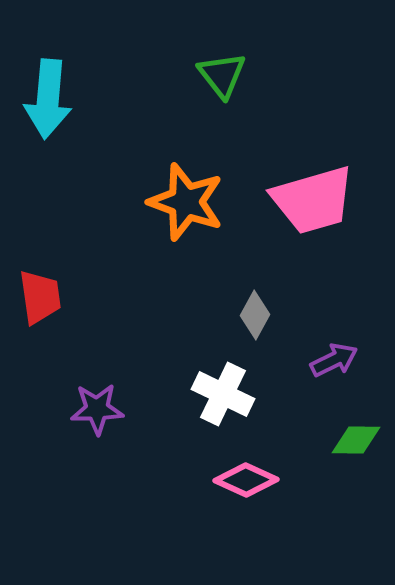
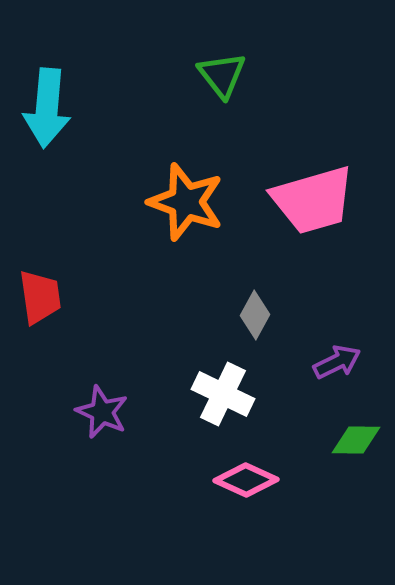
cyan arrow: moved 1 px left, 9 px down
purple arrow: moved 3 px right, 2 px down
purple star: moved 5 px right, 3 px down; rotated 26 degrees clockwise
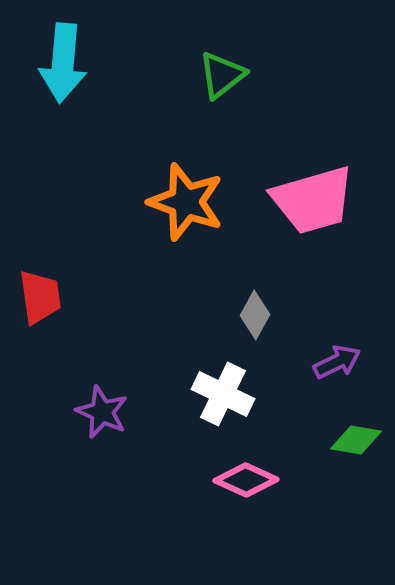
green triangle: rotated 30 degrees clockwise
cyan arrow: moved 16 px right, 45 px up
green diamond: rotated 9 degrees clockwise
